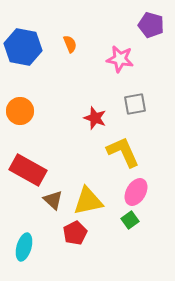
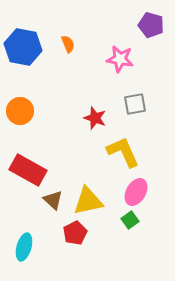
orange semicircle: moved 2 px left
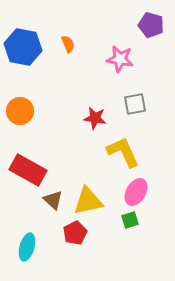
red star: rotated 10 degrees counterclockwise
green square: rotated 18 degrees clockwise
cyan ellipse: moved 3 px right
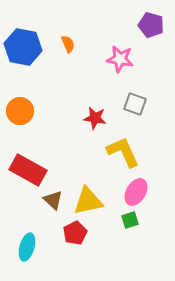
gray square: rotated 30 degrees clockwise
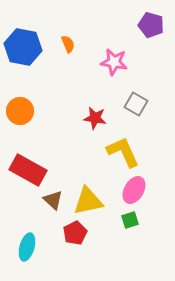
pink star: moved 6 px left, 3 px down
gray square: moved 1 px right; rotated 10 degrees clockwise
pink ellipse: moved 2 px left, 2 px up
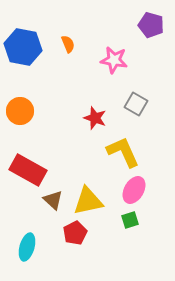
pink star: moved 2 px up
red star: rotated 10 degrees clockwise
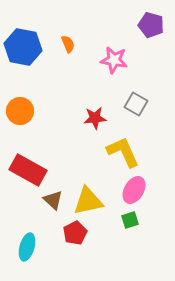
red star: rotated 25 degrees counterclockwise
